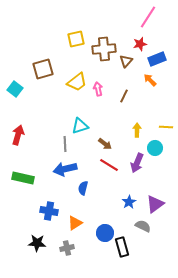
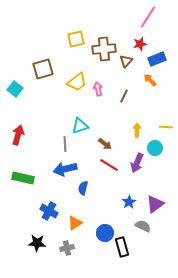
blue cross: rotated 18 degrees clockwise
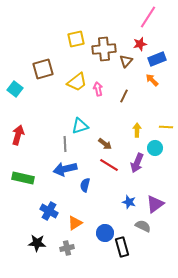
orange arrow: moved 2 px right
blue semicircle: moved 2 px right, 3 px up
blue star: rotated 24 degrees counterclockwise
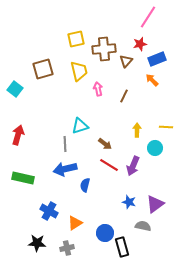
yellow trapezoid: moved 2 px right, 11 px up; rotated 65 degrees counterclockwise
purple arrow: moved 4 px left, 3 px down
gray semicircle: rotated 14 degrees counterclockwise
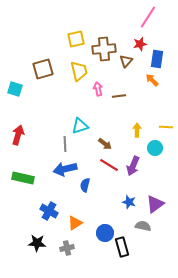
blue rectangle: rotated 60 degrees counterclockwise
cyan square: rotated 21 degrees counterclockwise
brown line: moved 5 px left; rotated 56 degrees clockwise
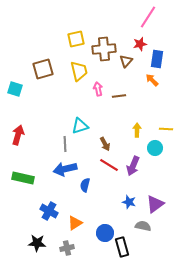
yellow line: moved 2 px down
brown arrow: rotated 24 degrees clockwise
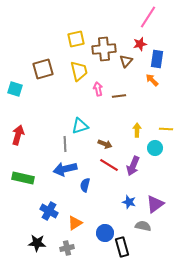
brown arrow: rotated 40 degrees counterclockwise
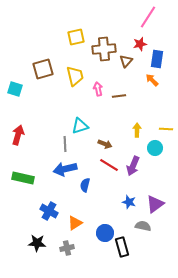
yellow square: moved 2 px up
yellow trapezoid: moved 4 px left, 5 px down
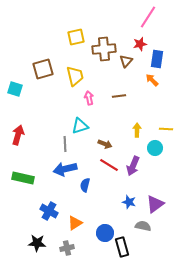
pink arrow: moved 9 px left, 9 px down
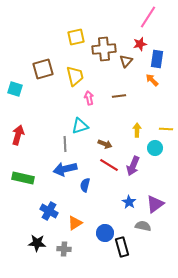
blue star: rotated 16 degrees clockwise
gray cross: moved 3 px left, 1 px down; rotated 16 degrees clockwise
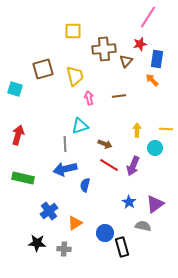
yellow square: moved 3 px left, 6 px up; rotated 12 degrees clockwise
blue cross: rotated 24 degrees clockwise
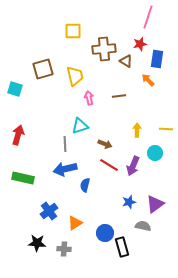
pink line: rotated 15 degrees counterclockwise
brown triangle: rotated 40 degrees counterclockwise
orange arrow: moved 4 px left
cyan circle: moved 5 px down
blue star: rotated 24 degrees clockwise
